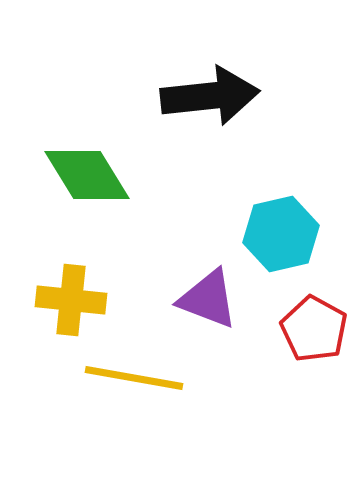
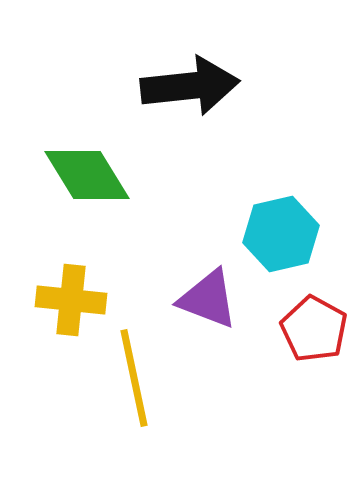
black arrow: moved 20 px left, 10 px up
yellow line: rotated 68 degrees clockwise
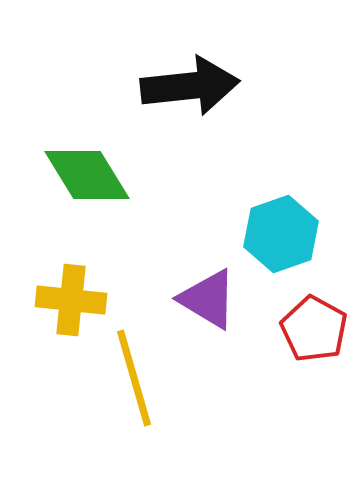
cyan hexagon: rotated 6 degrees counterclockwise
purple triangle: rotated 10 degrees clockwise
yellow line: rotated 4 degrees counterclockwise
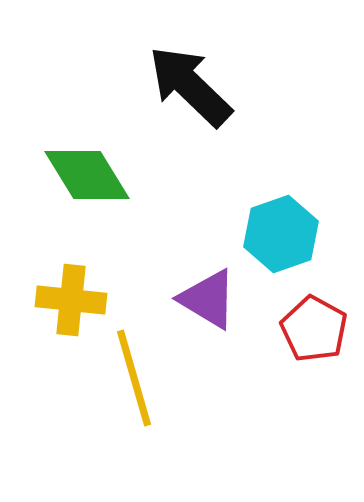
black arrow: rotated 130 degrees counterclockwise
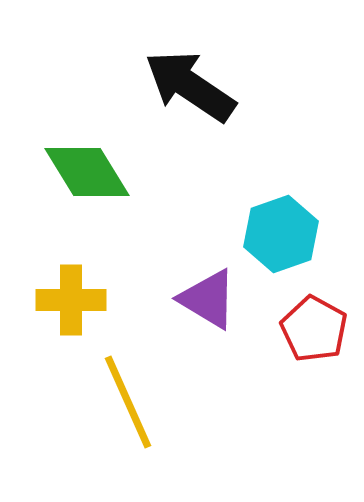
black arrow: rotated 10 degrees counterclockwise
green diamond: moved 3 px up
yellow cross: rotated 6 degrees counterclockwise
yellow line: moved 6 px left, 24 px down; rotated 8 degrees counterclockwise
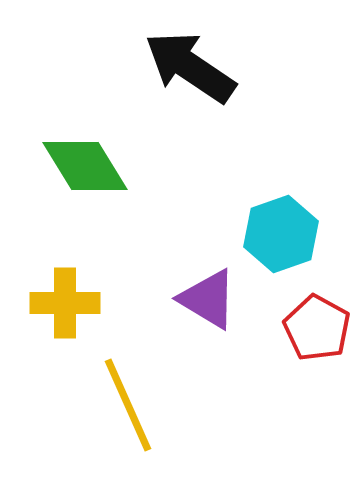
black arrow: moved 19 px up
green diamond: moved 2 px left, 6 px up
yellow cross: moved 6 px left, 3 px down
red pentagon: moved 3 px right, 1 px up
yellow line: moved 3 px down
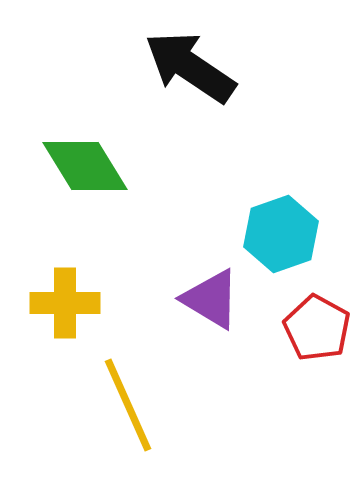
purple triangle: moved 3 px right
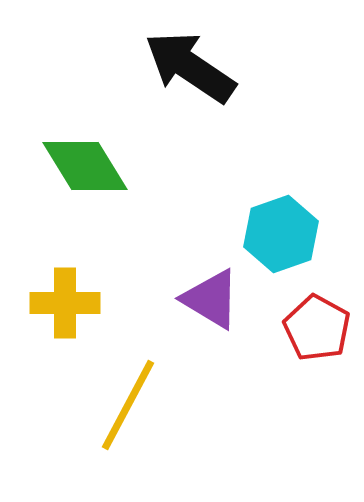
yellow line: rotated 52 degrees clockwise
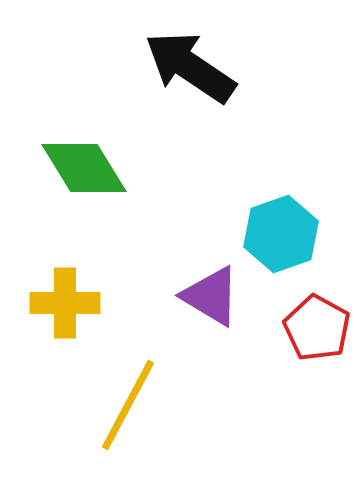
green diamond: moved 1 px left, 2 px down
purple triangle: moved 3 px up
